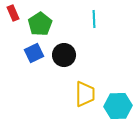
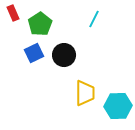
cyan line: rotated 30 degrees clockwise
yellow trapezoid: moved 1 px up
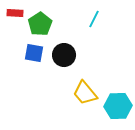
red rectangle: moved 2 px right; rotated 63 degrees counterclockwise
blue square: rotated 36 degrees clockwise
yellow trapezoid: rotated 140 degrees clockwise
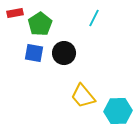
red rectangle: rotated 14 degrees counterclockwise
cyan line: moved 1 px up
black circle: moved 2 px up
yellow trapezoid: moved 2 px left, 3 px down
cyan hexagon: moved 5 px down
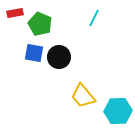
green pentagon: rotated 15 degrees counterclockwise
black circle: moved 5 px left, 4 px down
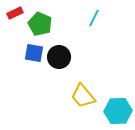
red rectangle: rotated 14 degrees counterclockwise
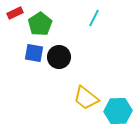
green pentagon: rotated 15 degrees clockwise
yellow trapezoid: moved 3 px right, 2 px down; rotated 12 degrees counterclockwise
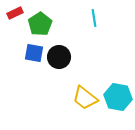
cyan line: rotated 36 degrees counterclockwise
yellow trapezoid: moved 1 px left
cyan hexagon: moved 14 px up; rotated 12 degrees clockwise
